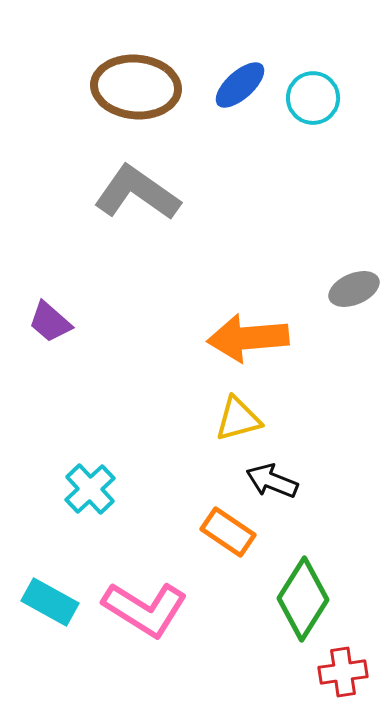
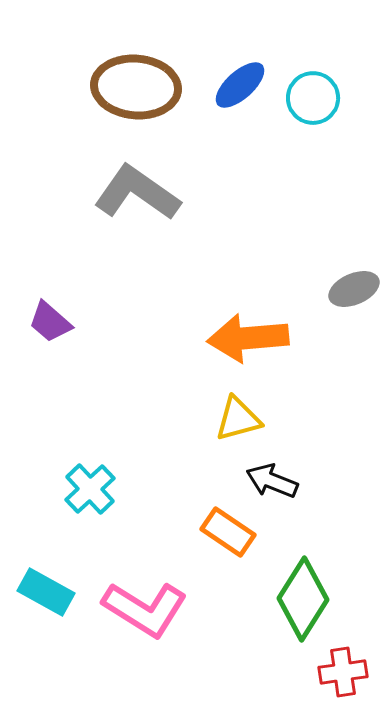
cyan rectangle: moved 4 px left, 10 px up
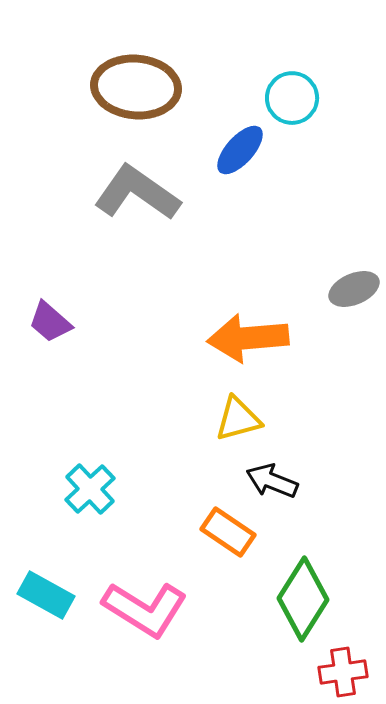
blue ellipse: moved 65 px down; rotated 6 degrees counterclockwise
cyan circle: moved 21 px left
cyan rectangle: moved 3 px down
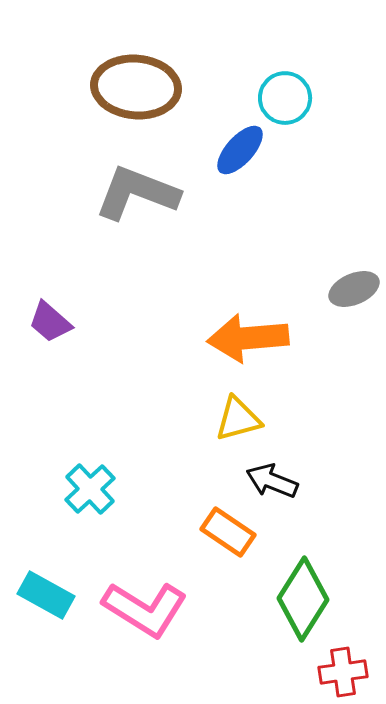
cyan circle: moved 7 px left
gray L-shape: rotated 14 degrees counterclockwise
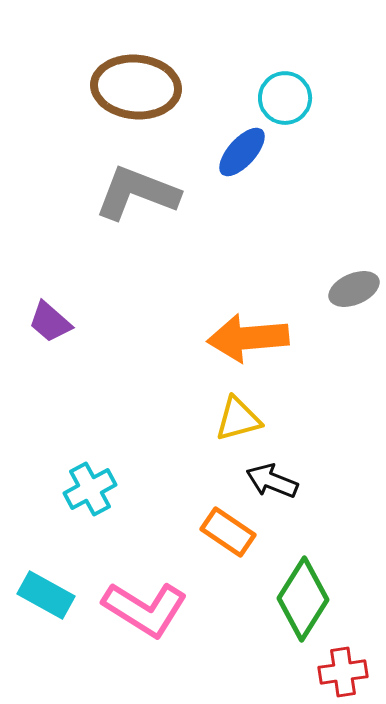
blue ellipse: moved 2 px right, 2 px down
cyan cross: rotated 15 degrees clockwise
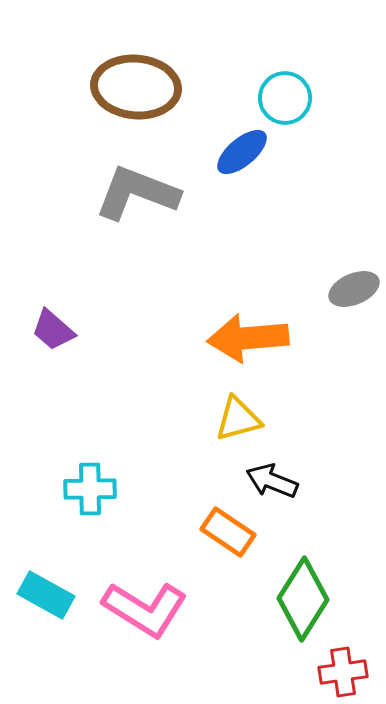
blue ellipse: rotated 8 degrees clockwise
purple trapezoid: moved 3 px right, 8 px down
cyan cross: rotated 27 degrees clockwise
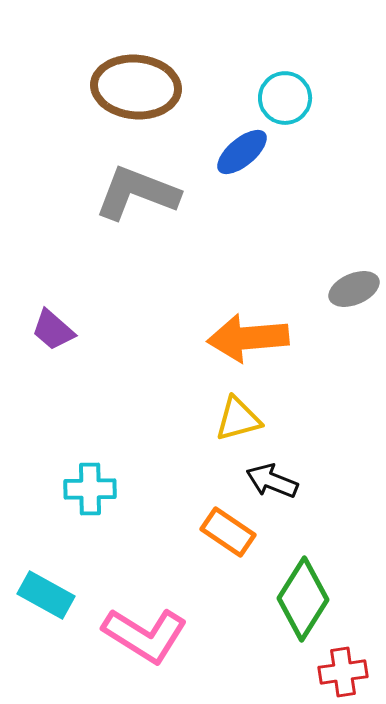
pink L-shape: moved 26 px down
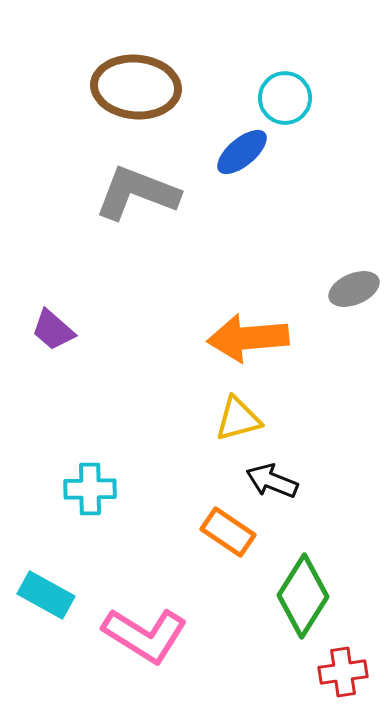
green diamond: moved 3 px up
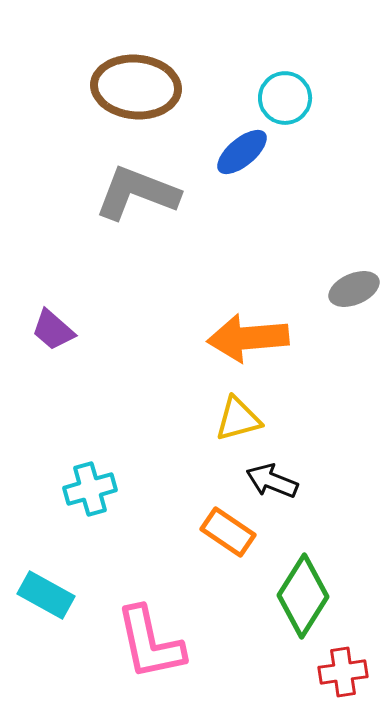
cyan cross: rotated 15 degrees counterclockwise
pink L-shape: moved 5 px right, 8 px down; rotated 46 degrees clockwise
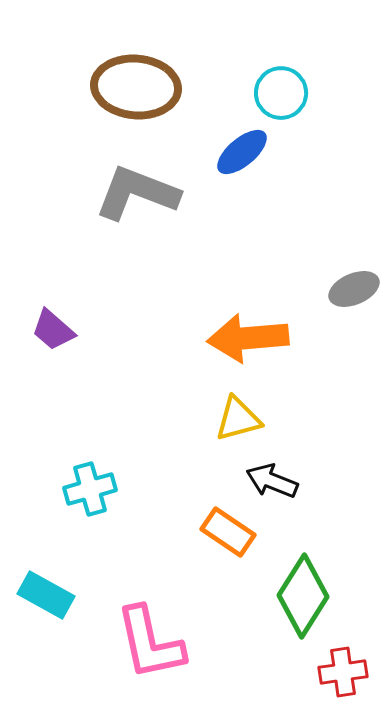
cyan circle: moved 4 px left, 5 px up
